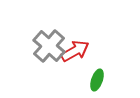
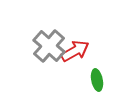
green ellipse: rotated 30 degrees counterclockwise
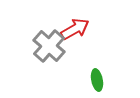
red arrow: moved 22 px up
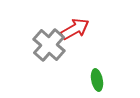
gray cross: moved 1 px up
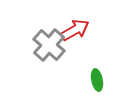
red arrow: moved 1 px down
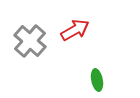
gray cross: moved 19 px left, 4 px up
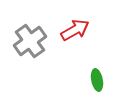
gray cross: rotated 12 degrees clockwise
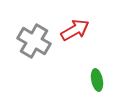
gray cross: moved 4 px right; rotated 24 degrees counterclockwise
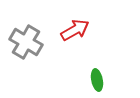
gray cross: moved 8 px left, 1 px down
